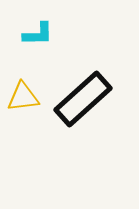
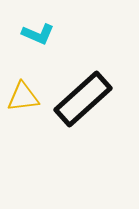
cyan L-shape: rotated 24 degrees clockwise
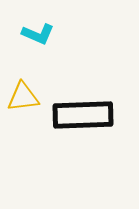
black rectangle: moved 16 px down; rotated 40 degrees clockwise
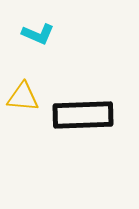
yellow triangle: rotated 12 degrees clockwise
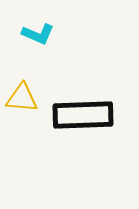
yellow triangle: moved 1 px left, 1 px down
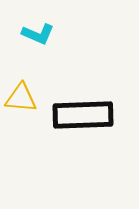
yellow triangle: moved 1 px left
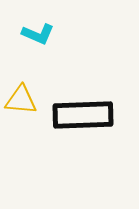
yellow triangle: moved 2 px down
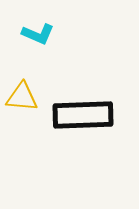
yellow triangle: moved 1 px right, 3 px up
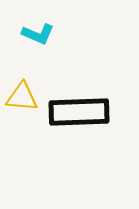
black rectangle: moved 4 px left, 3 px up
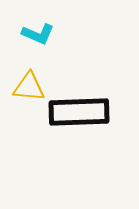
yellow triangle: moved 7 px right, 10 px up
